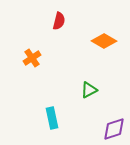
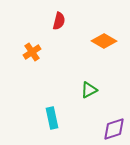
orange cross: moved 6 px up
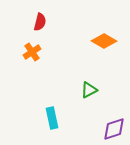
red semicircle: moved 19 px left, 1 px down
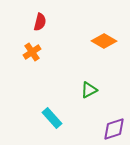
cyan rectangle: rotated 30 degrees counterclockwise
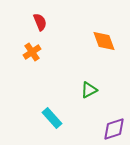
red semicircle: rotated 36 degrees counterclockwise
orange diamond: rotated 40 degrees clockwise
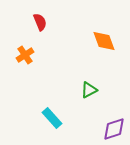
orange cross: moved 7 px left, 3 px down
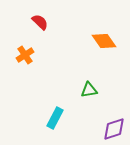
red semicircle: rotated 24 degrees counterclockwise
orange diamond: rotated 15 degrees counterclockwise
green triangle: rotated 18 degrees clockwise
cyan rectangle: moved 3 px right; rotated 70 degrees clockwise
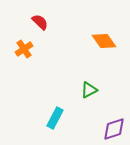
orange cross: moved 1 px left, 6 px up
green triangle: rotated 18 degrees counterclockwise
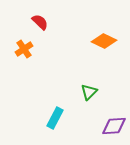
orange diamond: rotated 30 degrees counterclockwise
green triangle: moved 2 px down; rotated 18 degrees counterclockwise
purple diamond: moved 3 px up; rotated 15 degrees clockwise
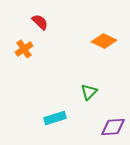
cyan rectangle: rotated 45 degrees clockwise
purple diamond: moved 1 px left, 1 px down
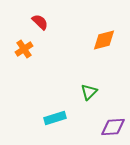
orange diamond: moved 1 px up; rotated 40 degrees counterclockwise
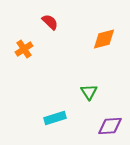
red semicircle: moved 10 px right
orange diamond: moved 1 px up
green triangle: rotated 18 degrees counterclockwise
purple diamond: moved 3 px left, 1 px up
